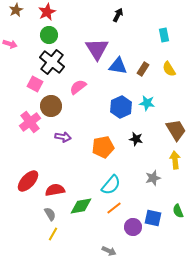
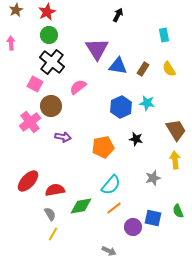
pink arrow: moved 1 px right, 1 px up; rotated 112 degrees counterclockwise
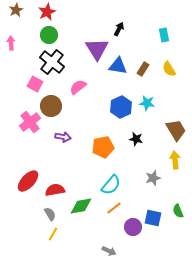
black arrow: moved 1 px right, 14 px down
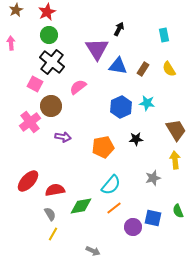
black star: rotated 16 degrees counterclockwise
gray arrow: moved 16 px left
